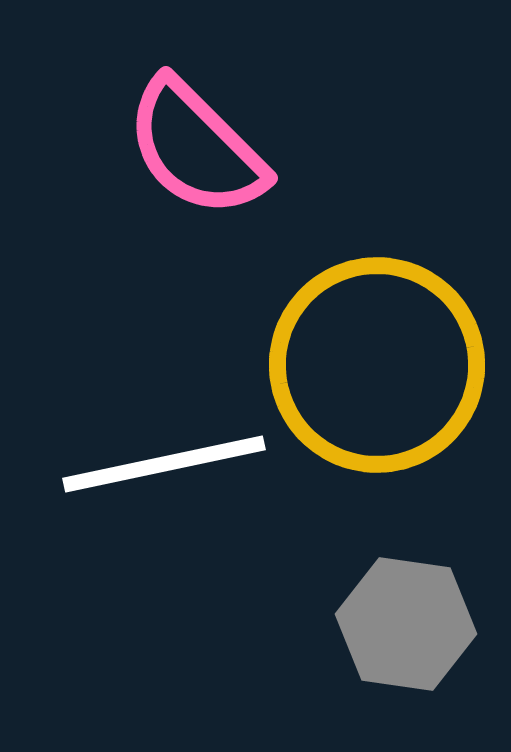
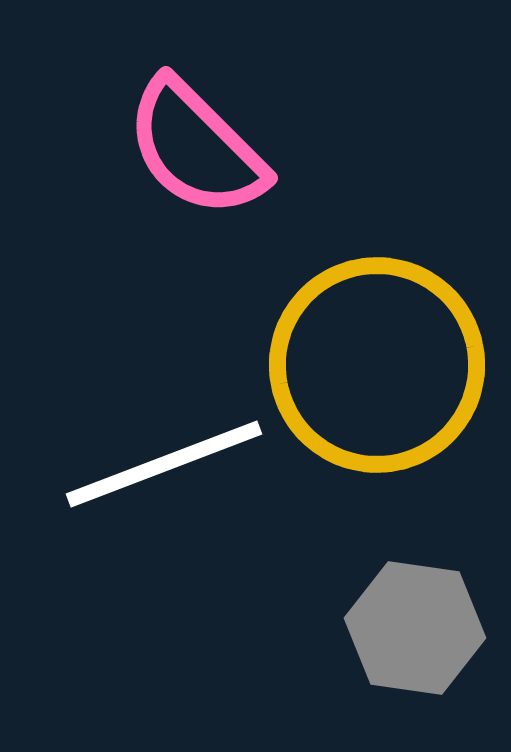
white line: rotated 9 degrees counterclockwise
gray hexagon: moved 9 px right, 4 px down
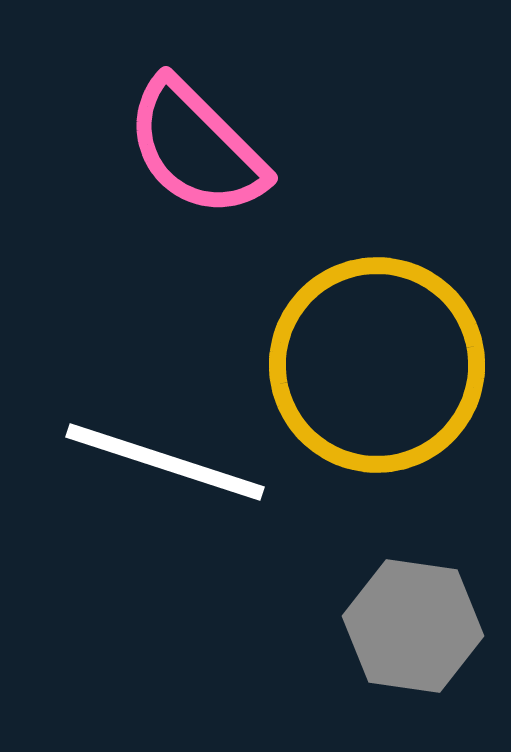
white line: moved 1 px right, 2 px up; rotated 39 degrees clockwise
gray hexagon: moved 2 px left, 2 px up
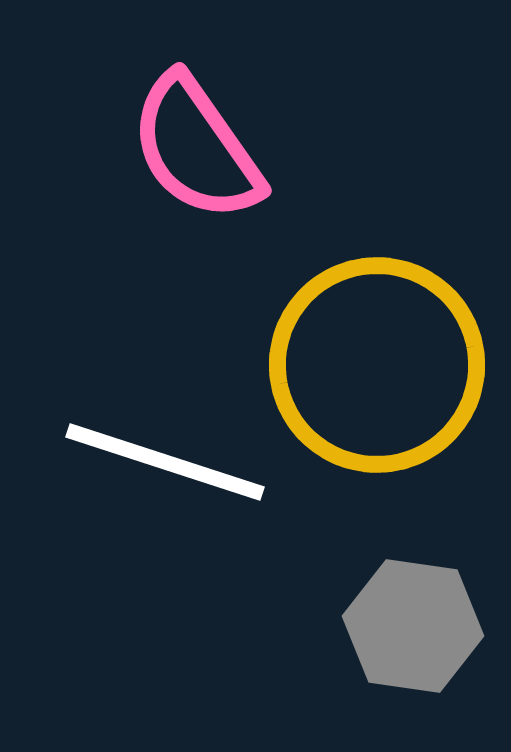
pink semicircle: rotated 10 degrees clockwise
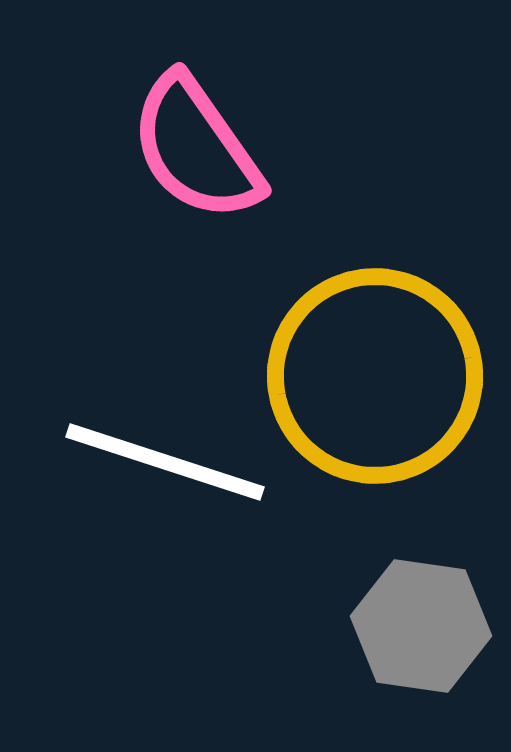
yellow circle: moved 2 px left, 11 px down
gray hexagon: moved 8 px right
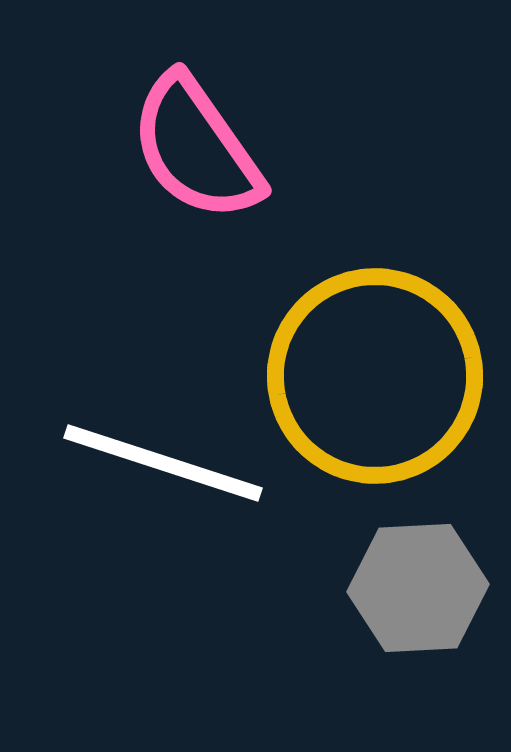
white line: moved 2 px left, 1 px down
gray hexagon: moved 3 px left, 38 px up; rotated 11 degrees counterclockwise
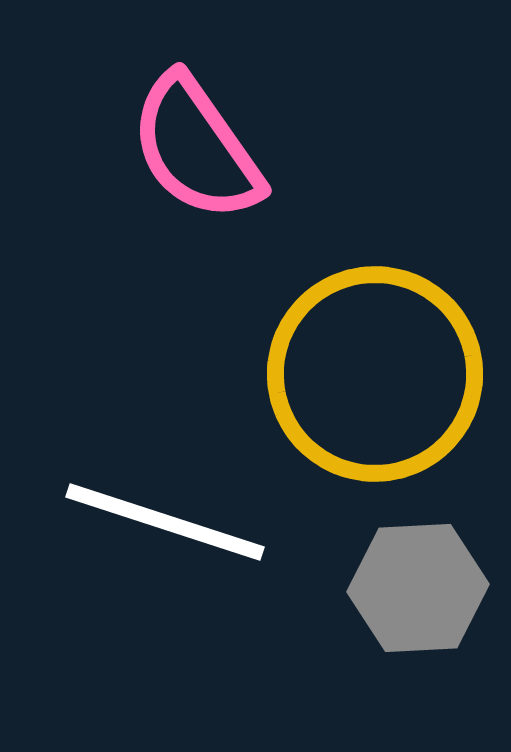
yellow circle: moved 2 px up
white line: moved 2 px right, 59 px down
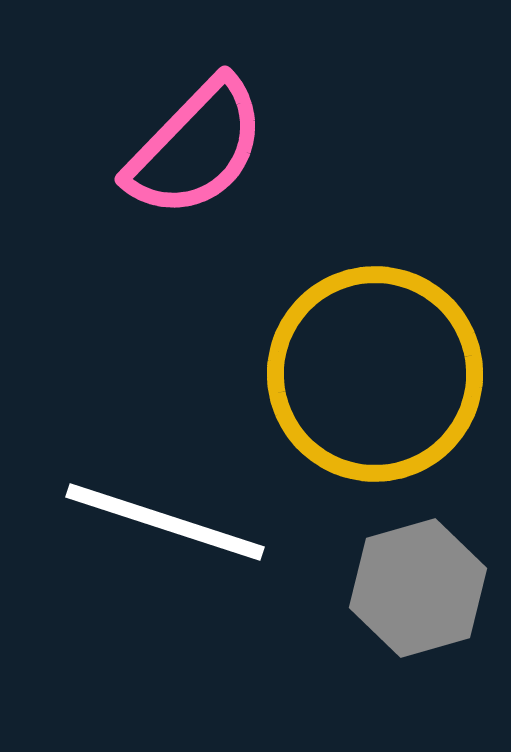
pink semicircle: rotated 101 degrees counterclockwise
gray hexagon: rotated 13 degrees counterclockwise
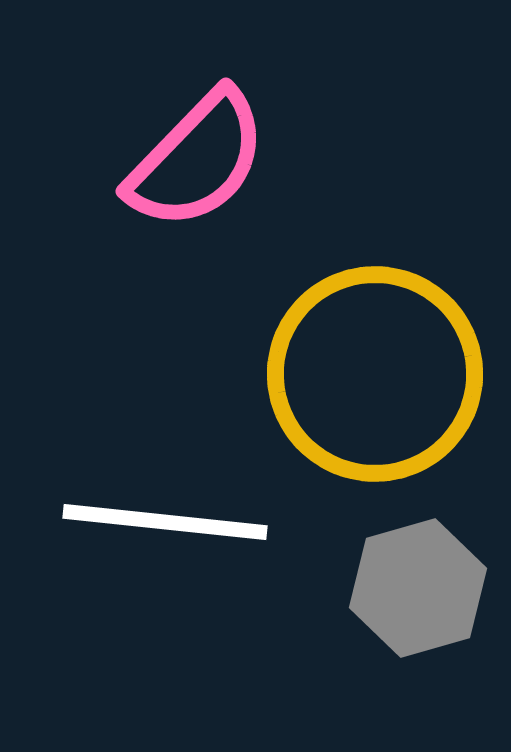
pink semicircle: moved 1 px right, 12 px down
white line: rotated 12 degrees counterclockwise
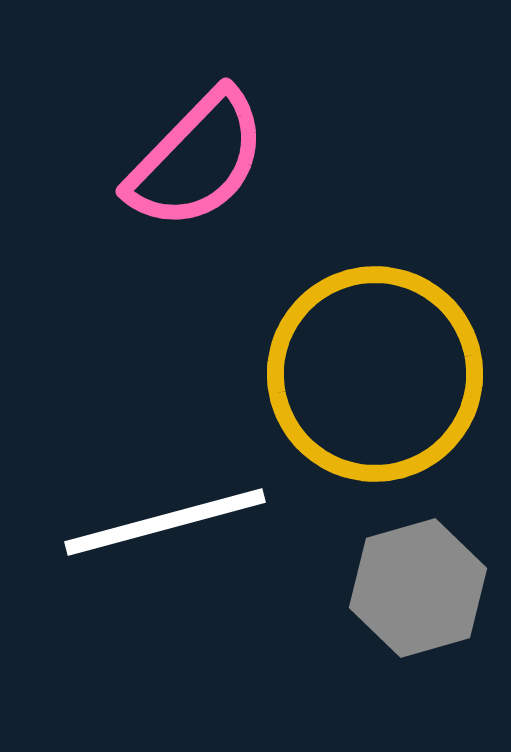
white line: rotated 21 degrees counterclockwise
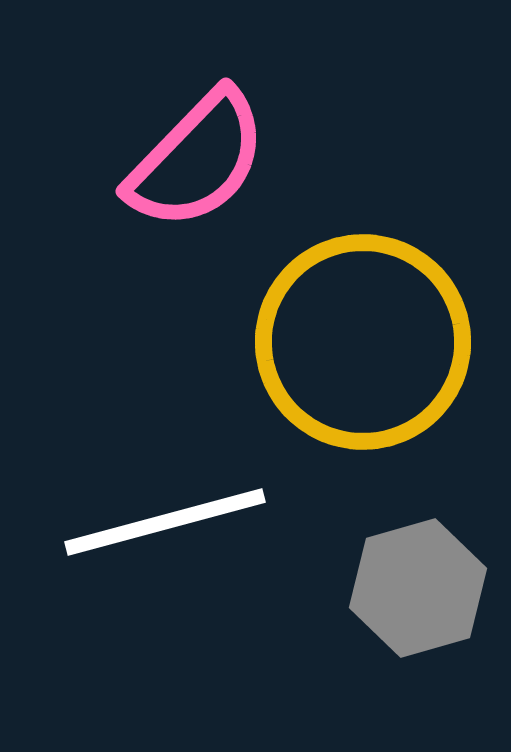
yellow circle: moved 12 px left, 32 px up
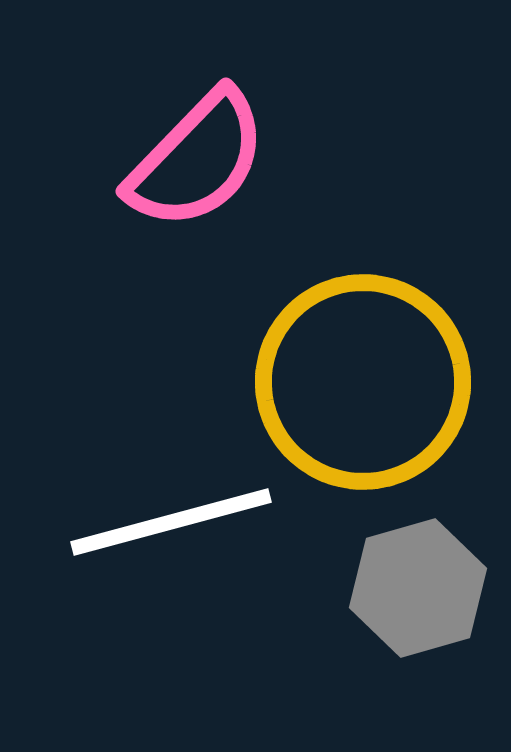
yellow circle: moved 40 px down
white line: moved 6 px right
